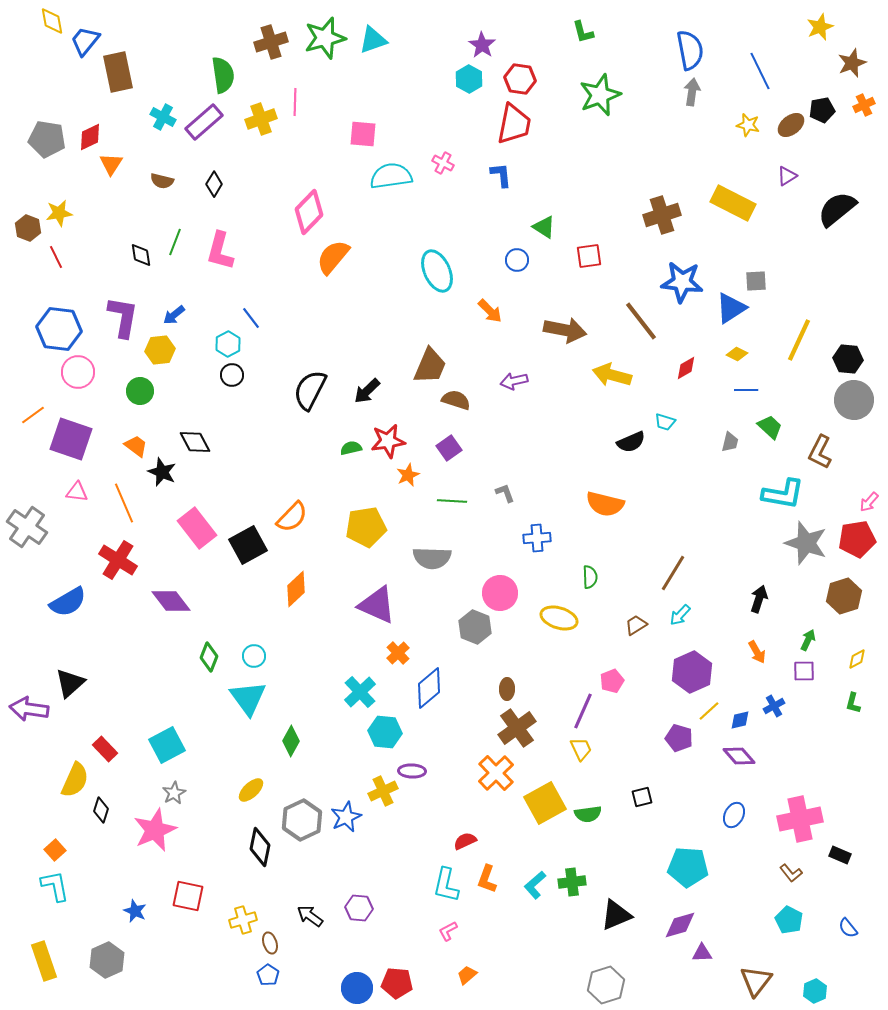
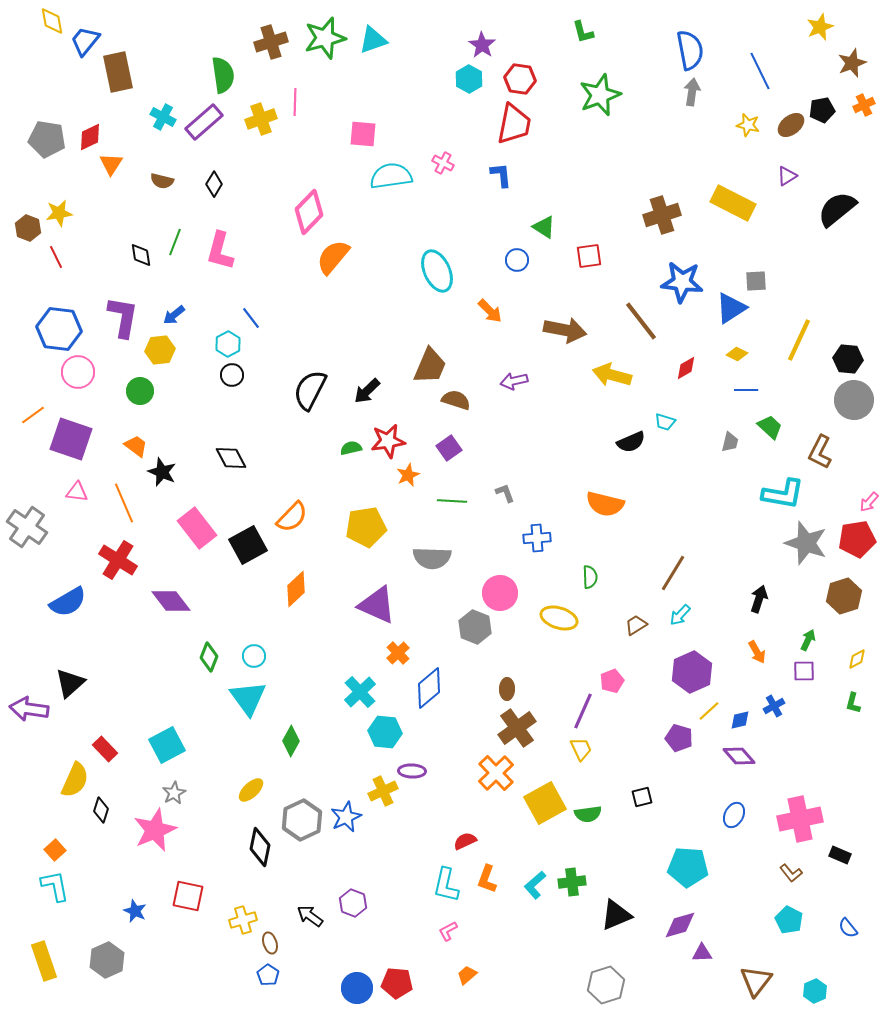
black diamond at (195, 442): moved 36 px right, 16 px down
purple hexagon at (359, 908): moved 6 px left, 5 px up; rotated 16 degrees clockwise
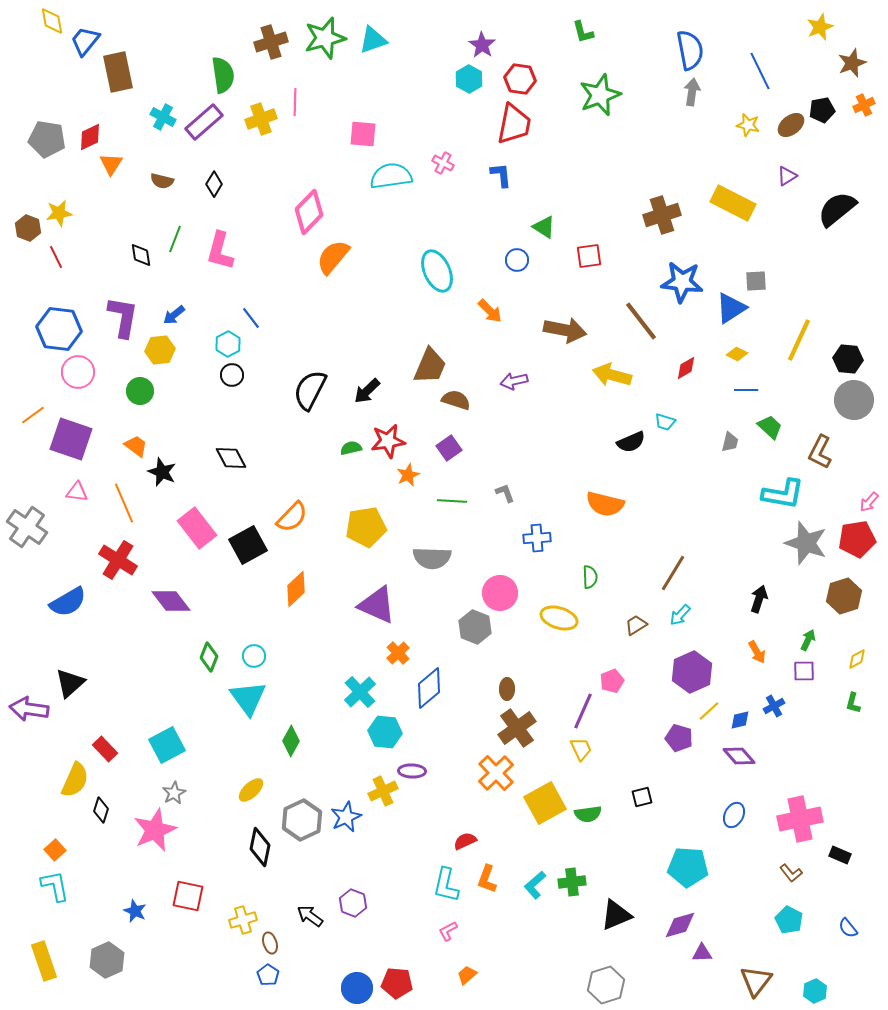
green line at (175, 242): moved 3 px up
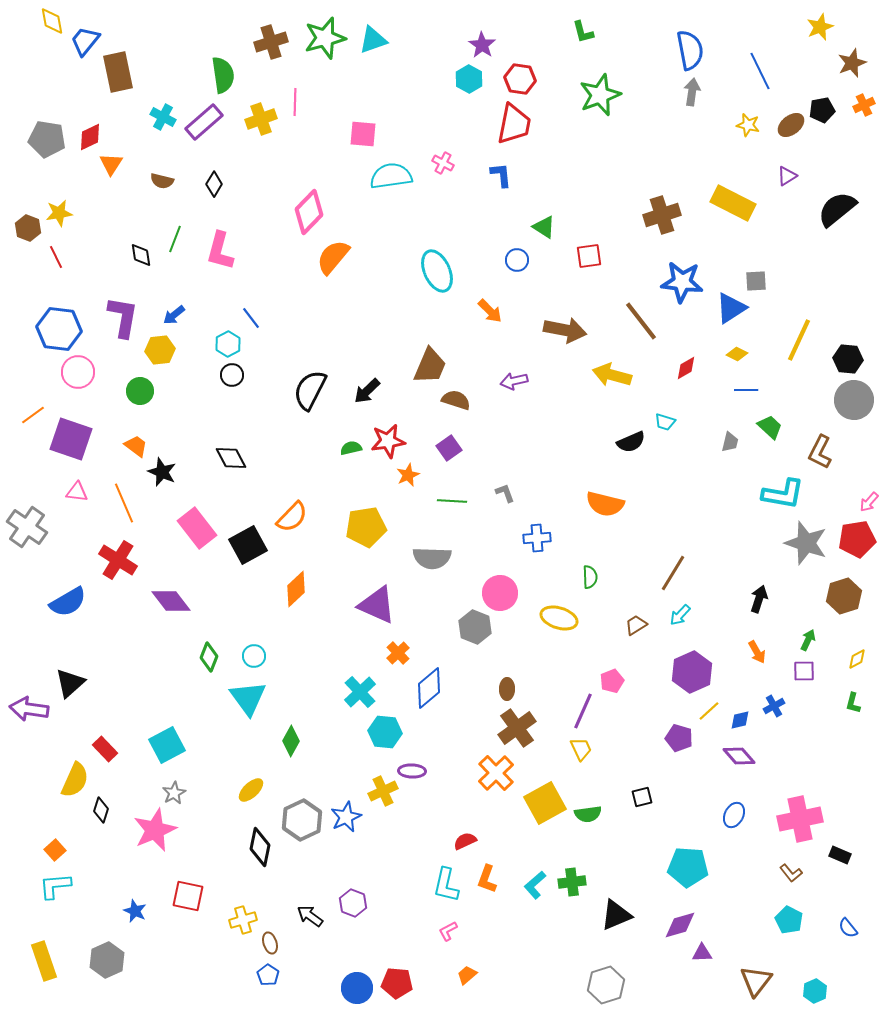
cyan L-shape at (55, 886): rotated 84 degrees counterclockwise
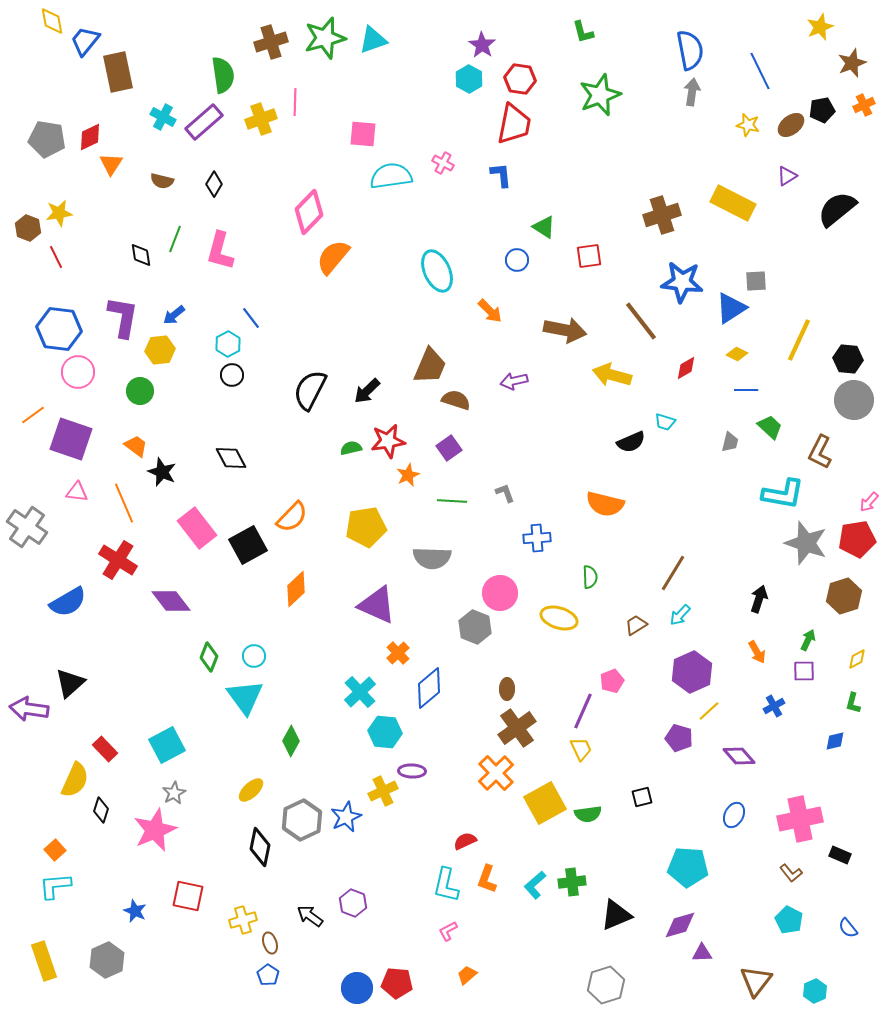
cyan triangle at (248, 698): moved 3 px left, 1 px up
blue diamond at (740, 720): moved 95 px right, 21 px down
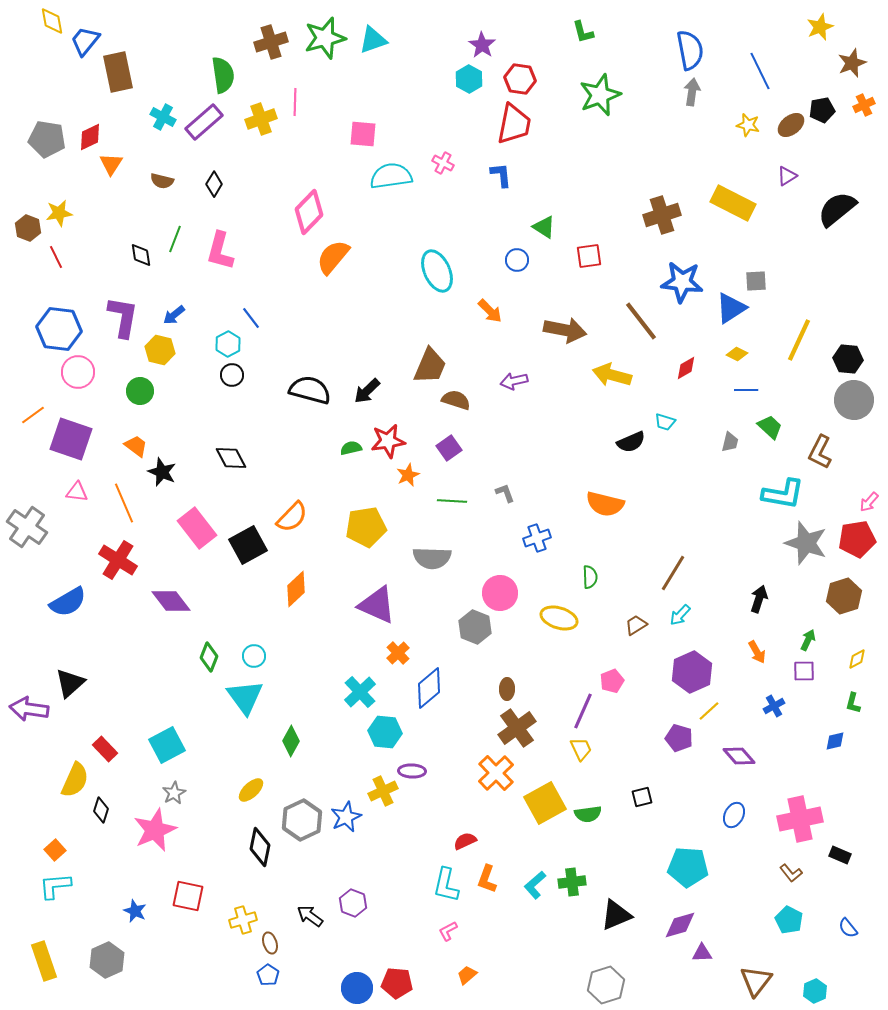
yellow hexagon at (160, 350): rotated 20 degrees clockwise
black semicircle at (310, 390): rotated 78 degrees clockwise
blue cross at (537, 538): rotated 16 degrees counterclockwise
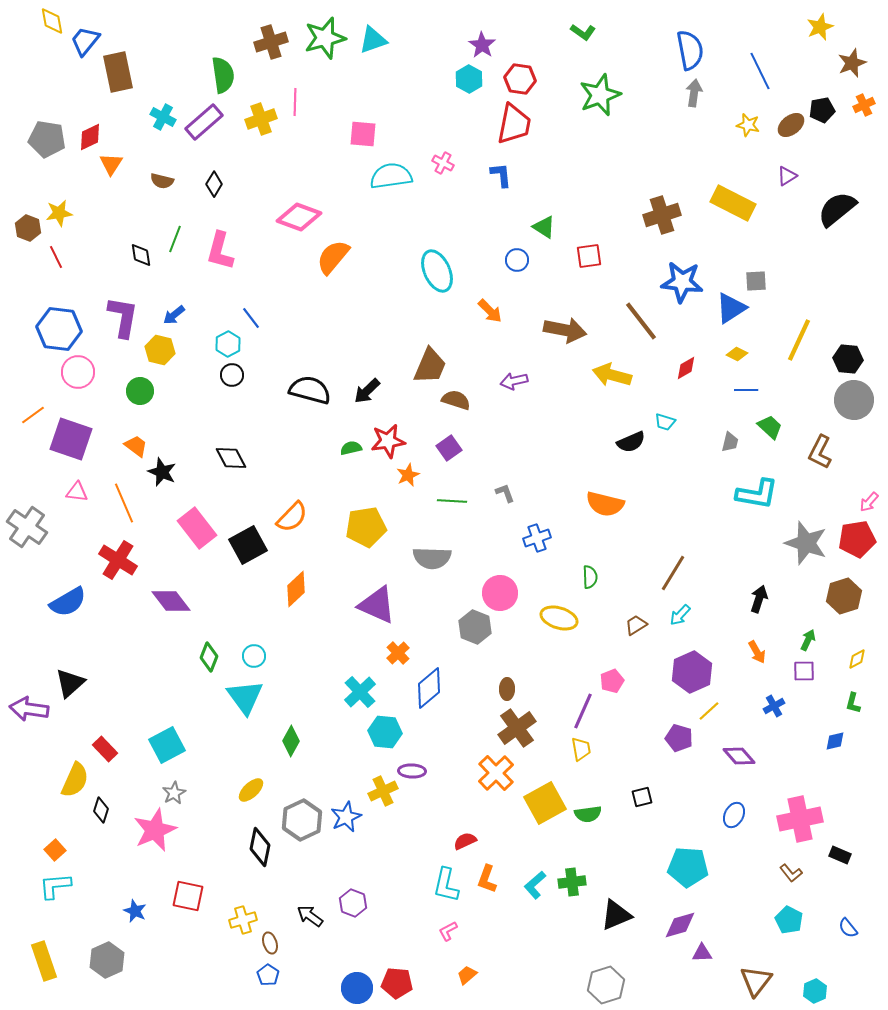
green L-shape at (583, 32): rotated 40 degrees counterclockwise
gray arrow at (692, 92): moved 2 px right, 1 px down
pink diamond at (309, 212): moved 10 px left, 5 px down; rotated 66 degrees clockwise
cyan L-shape at (783, 494): moved 26 px left
yellow trapezoid at (581, 749): rotated 15 degrees clockwise
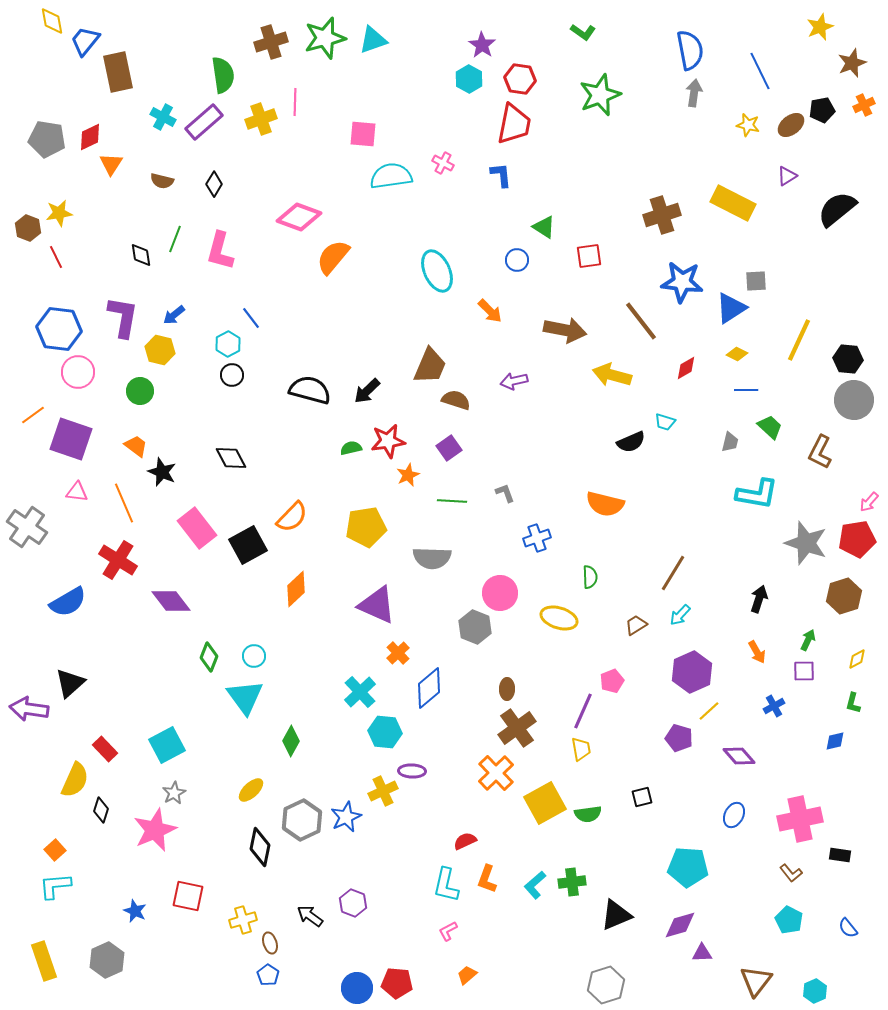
black rectangle at (840, 855): rotated 15 degrees counterclockwise
